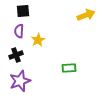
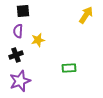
yellow arrow: rotated 36 degrees counterclockwise
purple semicircle: moved 1 px left
yellow star: rotated 16 degrees clockwise
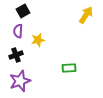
black square: rotated 24 degrees counterclockwise
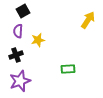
yellow arrow: moved 2 px right, 5 px down
green rectangle: moved 1 px left, 1 px down
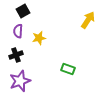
yellow star: moved 1 px right, 2 px up
green rectangle: rotated 24 degrees clockwise
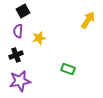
purple star: rotated 10 degrees clockwise
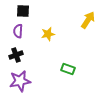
black square: rotated 32 degrees clockwise
yellow star: moved 9 px right, 4 px up
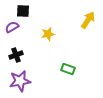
purple semicircle: moved 6 px left, 4 px up; rotated 56 degrees clockwise
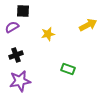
yellow arrow: moved 5 px down; rotated 30 degrees clockwise
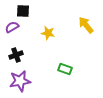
yellow arrow: moved 2 px left; rotated 102 degrees counterclockwise
yellow star: moved 1 px up; rotated 24 degrees clockwise
green rectangle: moved 3 px left
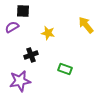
black cross: moved 15 px right
